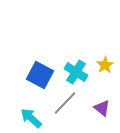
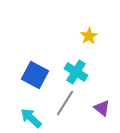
yellow star: moved 16 px left, 29 px up
blue square: moved 5 px left
gray line: rotated 12 degrees counterclockwise
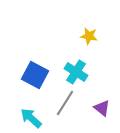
yellow star: rotated 30 degrees counterclockwise
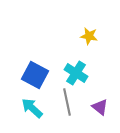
cyan cross: moved 1 px down
gray line: moved 2 px right, 1 px up; rotated 44 degrees counterclockwise
purple triangle: moved 2 px left, 1 px up
cyan arrow: moved 1 px right, 10 px up
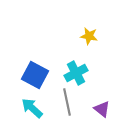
cyan cross: rotated 30 degrees clockwise
purple triangle: moved 2 px right, 2 px down
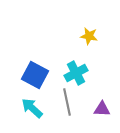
purple triangle: rotated 36 degrees counterclockwise
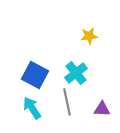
yellow star: rotated 18 degrees counterclockwise
cyan cross: rotated 10 degrees counterclockwise
cyan arrow: rotated 15 degrees clockwise
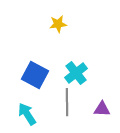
yellow star: moved 31 px left, 12 px up
gray line: rotated 12 degrees clockwise
cyan arrow: moved 5 px left, 6 px down
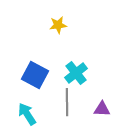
yellow star: moved 1 px down
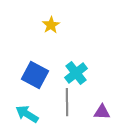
yellow star: moved 7 px left; rotated 24 degrees counterclockwise
purple triangle: moved 3 px down
cyan arrow: rotated 25 degrees counterclockwise
